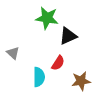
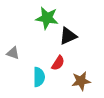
gray triangle: rotated 24 degrees counterclockwise
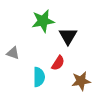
green star: moved 4 px left, 3 px down; rotated 20 degrees counterclockwise
black triangle: rotated 36 degrees counterclockwise
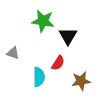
green star: rotated 20 degrees clockwise
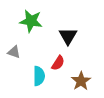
green star: moved 12 px left
gray triangle: moved 1 px right, 1 px up
cyan semicircle: moved 1 px up
brown star: rotated 24 degrees counterclockwise
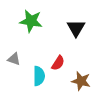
black triangle: moved 8 px right, 8 px up
gray triangle: moved 7 px down
brown star: rotated 24 degrees counterclockwise
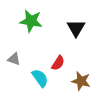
cyan semicircle: moved 1 px right, 2 px down; rotated 36 degrees counterclockwise
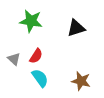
black triangle: rotated 42 degrees clockwise
gray triangle: rotated 24 degrees clockwise
red semicircle: moved 22 px left, 7 px up
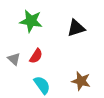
cyan semicircle: moved 2 px right, 7 px down
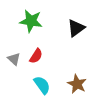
black triangle: rotated 18 degrees counterclockwise
brown star: moved 4 px left, 3 px down; rotated 12 degrees clockwise
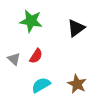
cyan semicircle: moved 1 px left; rotated 84 degrees counterclockwise
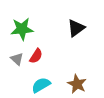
green star: moved 9 px left, 8 px down; rotated 15 degrees counterclockwise
gray triangle: moved 3 px right
